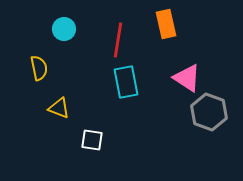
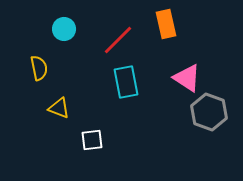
red line: rotated 36 degrees clockwise
white square: rotated 15 degrees counterclockwise
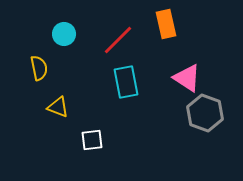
cyan circle: moved 5 px down
yellow triangle: moved 1 px left, 1 px up
gray hexagon: moved 4 px left, 1 px down
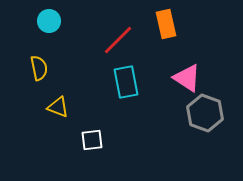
cyan circle: moved 15 px left, 13 px up
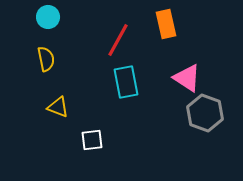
cyan circle: moved 1 px left, 4 px up
red line: rotated 16 degrees counterclockwise
yellow semicircle: moved 7 px right, 9 px up
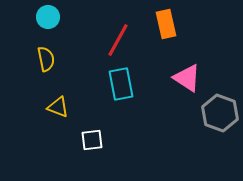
cyan rectangle: moved 5 px left, 2 px down
gray hexagon: moved 15 px right
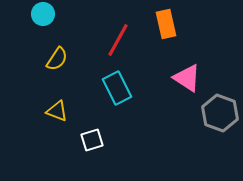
cyan circle: moved 5 px left, 3 px up
yellow semicircle: moved 11 px right; rotated 45 degrees clockwise
cyan rectangle: moved 4 px left, 4 px down; rotated 16 degrees counterclockwise
yellow triangle: moved 1 px left, 4 px down
white square: rotated 10 degrees counterclockwise
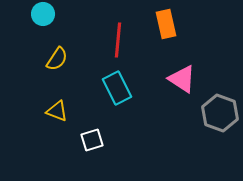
red line: rotated 24 degrees counterclockwise
pink triangle: moved 5 px left, 1 px down
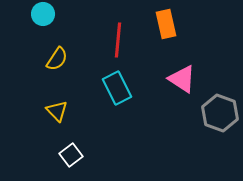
yellow triangle: rotated 25 degrees clockwise
white square: moved 21 px left, 15 px down; rotated 20 degrees counterclockwise
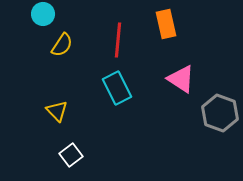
yellow semicircle: moved 5 px right, 14 px up
pink triangle: moved 1 px left
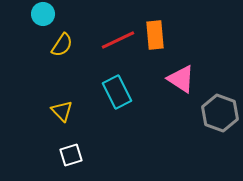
orange rectangle: moved 11 px left, 11 px down; rotated 8 degrees clockwise
red line: rotated 60 degrees clockwise
cyan rectangle: moved 4 px down
yellow triangle: moved 5 px right
white square: rotated 20 degrees clockwise
